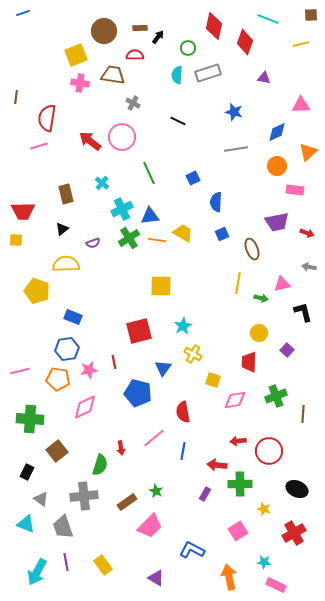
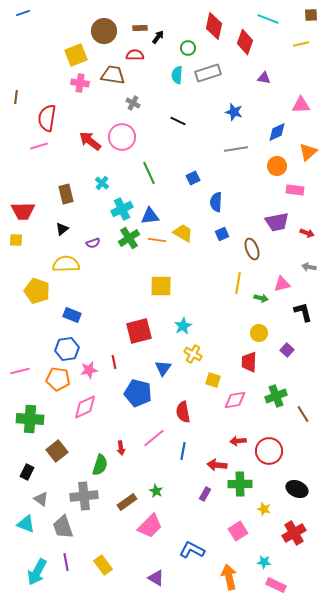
blue rectangle at (73, 317): moved 1 px left, 2 px up
brown line at (303, 414): rotated 36 degrees counterclockwise
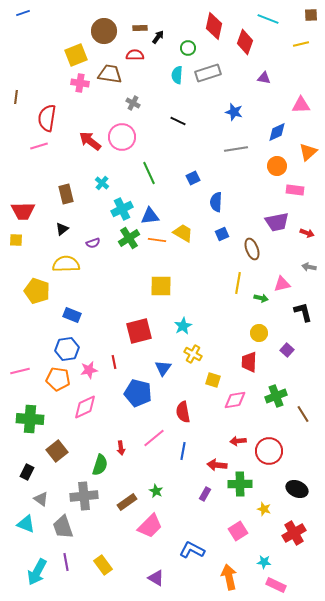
brown trapezoid at (113, 75): moved 3 px left, 1 px up
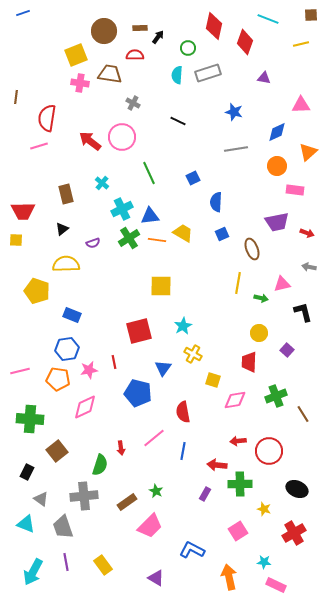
cyan arrow at (37, 572): moved 4 px left
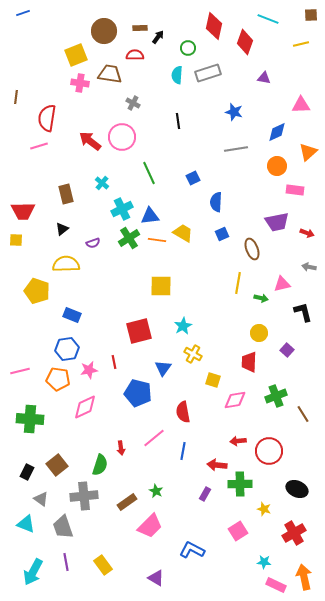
black line at (178, 121): rotated 56 degrees clockwise
brown square at (57, 451): moved 14 px down
orange arrow at (229, 577): moved 75 px right
